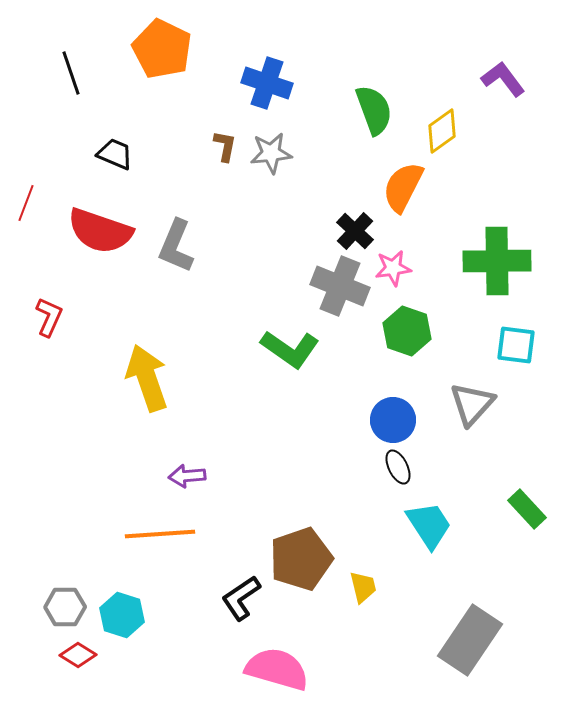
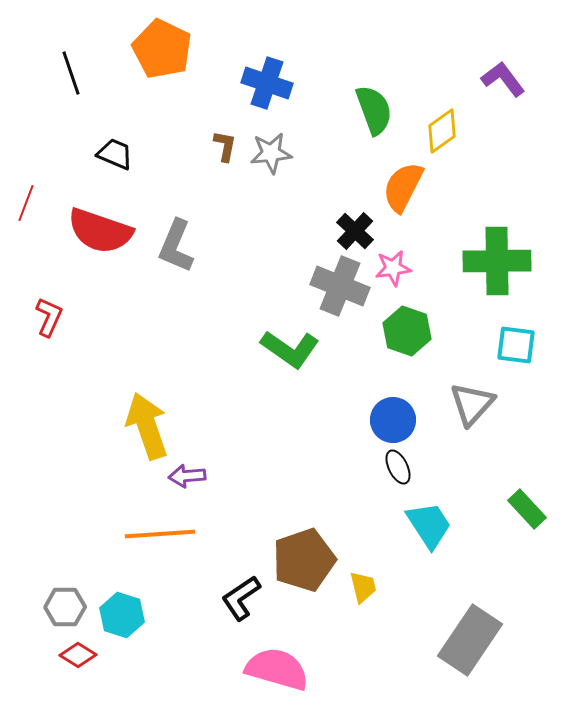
yellow arrow: moved 48 px down
brown pentagon: moved 3 px right, 1 px down
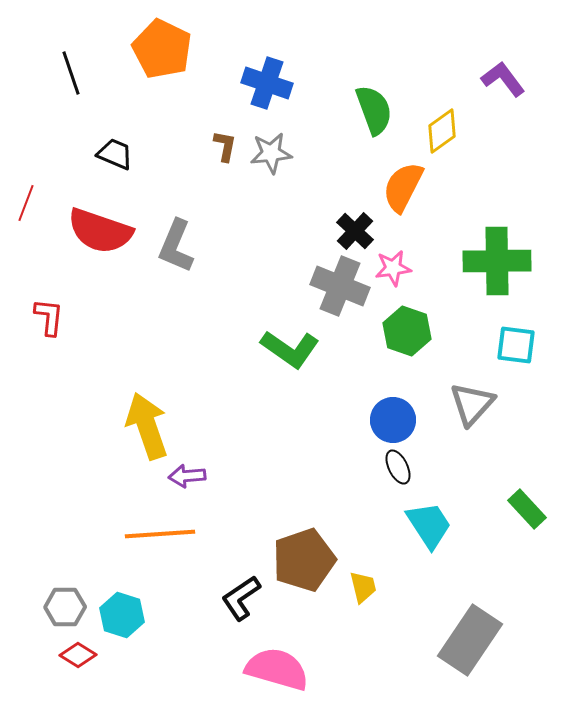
red L-shape: rotated 18 degrees counterclockwise
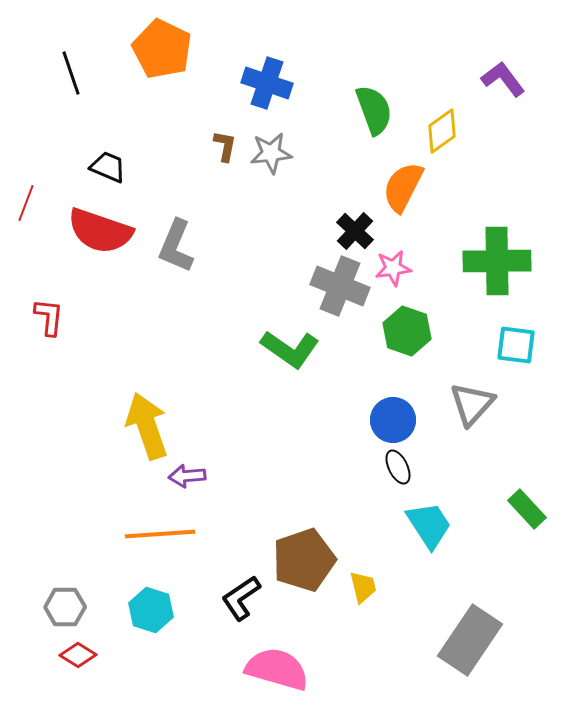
black trapezoid: moved 7 px left, 13 px down
cyan hexagon: moved 29 px right, 5 px up
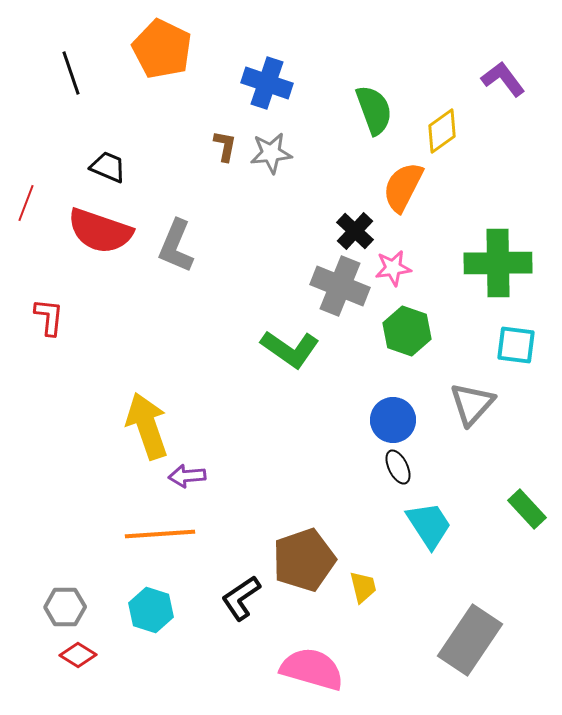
green cross: moved 1 px right, 2 px down
pink semicircle: moved 35 px right
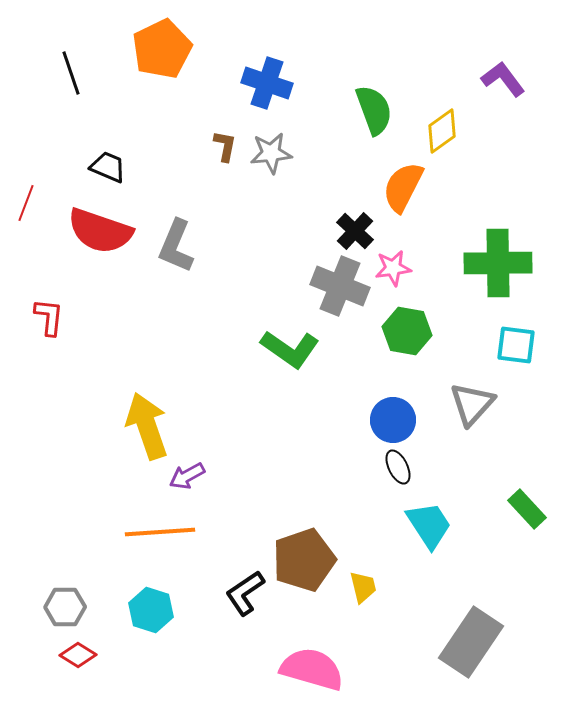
orange pentagon: rotated 20 degrees clockwise
green hexagon: rotated 9 degrees counterclockwise
purple arrow: rotated 24 degrees counterclockwise
orange line: moved 2 px up
black L-shape: moved 4 px right, 5 px up
gray rectangle: moved 1 px right, 2 px down
